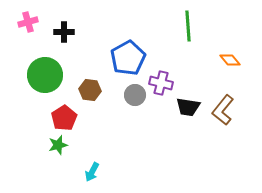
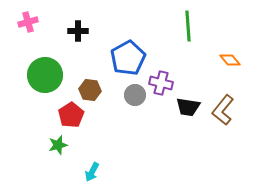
black cross: moved 14 px right, 1 px up
red pentagon: moved 7 px right, 3 px up
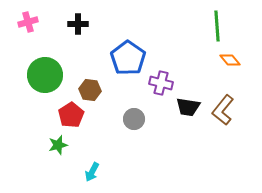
green line: moved 29 px right
black cross: moved 7 px up
blue pentagon: rotated 8 degrees counterclockwise
gray circle: moved 1 px left, 24 px down
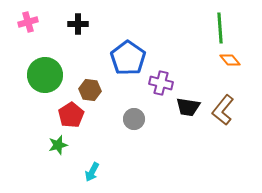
green line: moved 3 px right, 2 px down
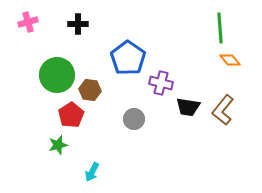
green circle: moved 12 px right
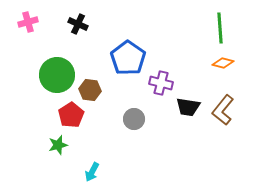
black cross: rotated 24 degrees clockwise
orange diamond: moved 7 px left, 3 px down; rotated 35 degrees counterclockwise
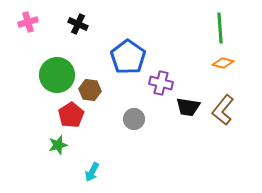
blue pentagon: moved 1 px up
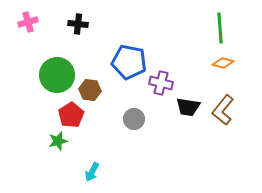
black cross: rotated 18 degrees counterclockwise
blue pentagon: moved 1 px right, 5 px down; rotated 24 degrees counterclockwise
green star: moved 4 px up
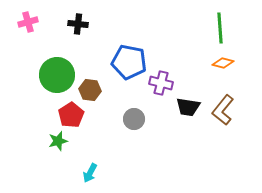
cyan arrow: moved 2 px left, 1 px down
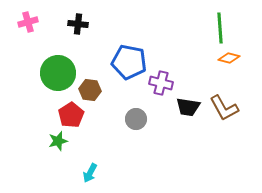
orange diamond: moved 6 px right, 5 px up
green circle: moved 1 px right, 2 px up
brown L-shape: moved 1 px right, 2 px up; rotated 68 degrees counterclockwise
gray circle: moved 2 px right
